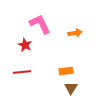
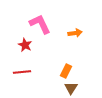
orange rectangle: rotated 56 degrees counterclockwise
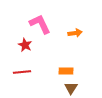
orange rectangle: rotated 64 degrees clockwise
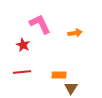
red star: moved 2 px left
orange rectangle: moved 7 px left, 4 px down
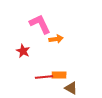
orange arrow: moved 19 px left, 6 px down
red star: moved 6 px down
red line: moved 22 px right, 5 px down
brown triangle: rotated 32 degrees counterclockwise
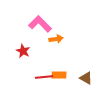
pink L-shape: rotated 20 degrees counterclockwise
brown triangle: moved 15 px right, 10 px up
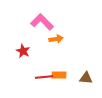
pink L-shape: moved 2 px right, 2 px up
brown triangle: rotated 24 degrees counterclockwise
